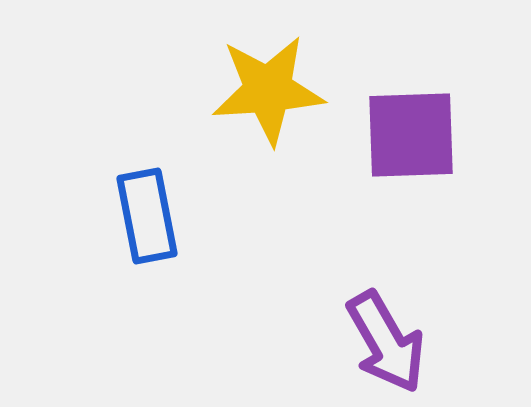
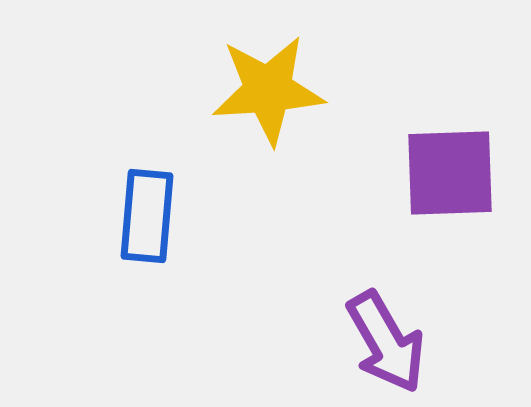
purple square: moved 39 px right, 38 px down
blue rectangle: rotated 16 degrees clockwise
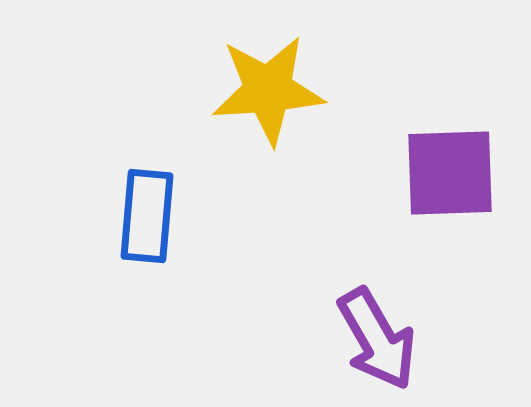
purple arrow: moved 9 px left, 3 px up
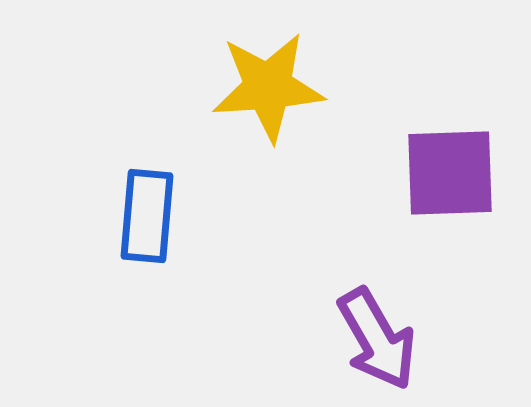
yellow star: moved 3 px up
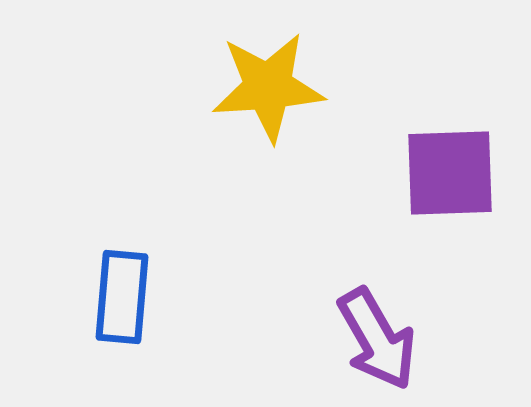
blue rectangle: moved 25 px left, 81 px down
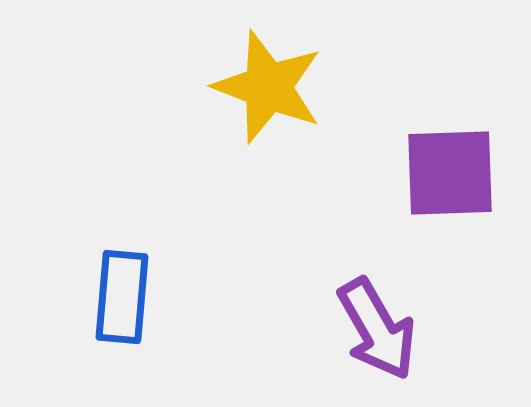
yellow star: rotated 25 degrees clockwise
purple arrow: moved 10 px up
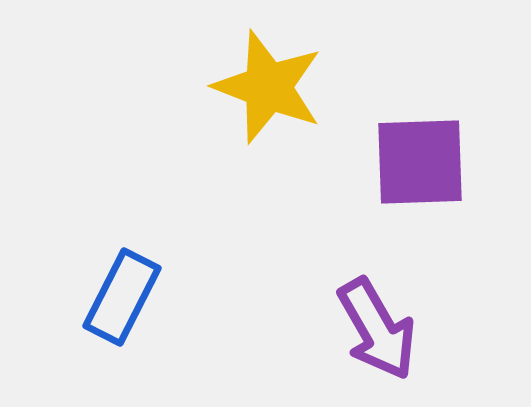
purple square: moved 30 px left, 11 px up
blue rectangle: rotated 22 degrees clockwise
